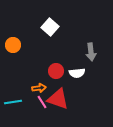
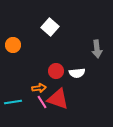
gray arrow: moved 6 px right, 3 px up
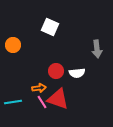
white square: rotated 18 degrees counterclockwise
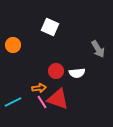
gray arrow: moved 1 px right; rotated 24 degrees counterclockwise
cyan line: rotated 18 degrees counterclockwise
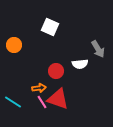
orange circle: moved 1 px right
white semicircle: moved 3 px right, 9 px up
cyan line: rotated 60 degrees clockwise
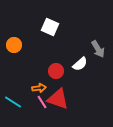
white semicircle: rotated 35 degrees counterclockwise
